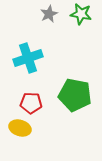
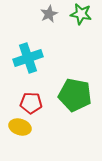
yellow ellipse: moved 1 px up
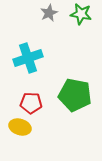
gray star: moved 1 px up
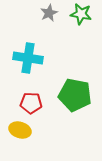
cyan cross: rotated 28 degrees clockwise
yellow ellipse: moved 3 px down
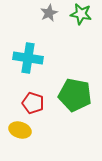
red pentagon: moved 2 px right; rotated 15 degrees clockwise
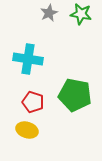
cyan cross: moved 1 px down
red pentagon: moved 1 px up
yellow ellipse: moved 7 px right
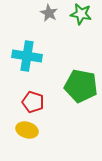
gray star: rotated 18 degrees counterclockwise
cyan cross: moved 1 px left, 3 px up
green pentagon: moved 6 px right, 9 px up
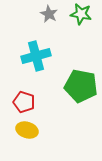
gray star: moved 1 px down
cyan cross: moved 9 px right; rotated 24 degrees counterclockwise
red pentagon: moved 9 px left
